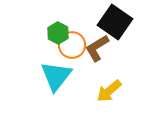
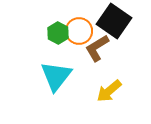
black square: moved 1 px left, 1 px up
orange circle: moved 7 px right, 14 px up
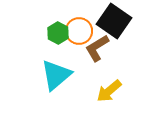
cyan triangle: moved 1 px up; rotated 12 degrees clockwise
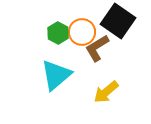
black square: moved 4 px right
orange circle: moved 3 px right, 1 px down
yellow arrow: moved 3 px left, 1 px down
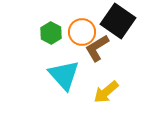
green hexagon: moved 7 px left
cyan triangle: moved 8 px right; rotated 32 degrees counterclockwise
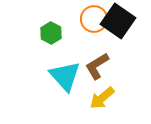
orange circle: moved 12 px right, 13 px up
brown L-shape: moved 18 px down
cyan triangle: moved 1 px right, 1 px down
yellow arrow: moved 4 px left, 6 px down
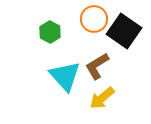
black square: moved 6 px right, 10 px down
green hexagon: moved 1 px left, 1 px up
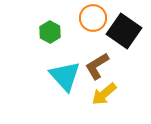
orange circle: moved 1 px left, 1 px up
yellow arrow: moved 2 px right, 4 px up
